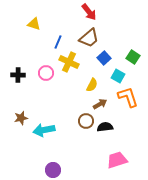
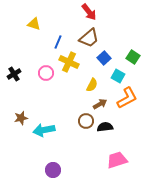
black cross: moved 4 px left, 1 px up; rotated 32 degrees counterclockwise
orange L-shape: moved 1 px left, 1 px down; rotated 80 degrees clockwise
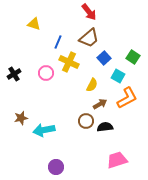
purple circle: moved 3 px right, 3 px up
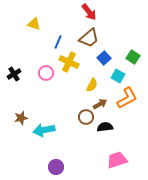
brown circle: moved 4 px up
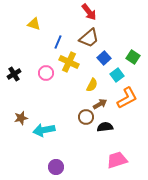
cyan square: moved 1 px left, 1 px up; rotated 24 degrees clockwise
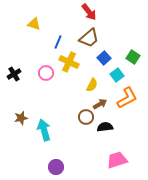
cyan arrow: rotated 85 degrees clockwise
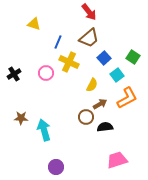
brown star: rotated 16 degrees clockwise
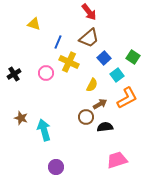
brown star: rotated 16 degrees clockwise
